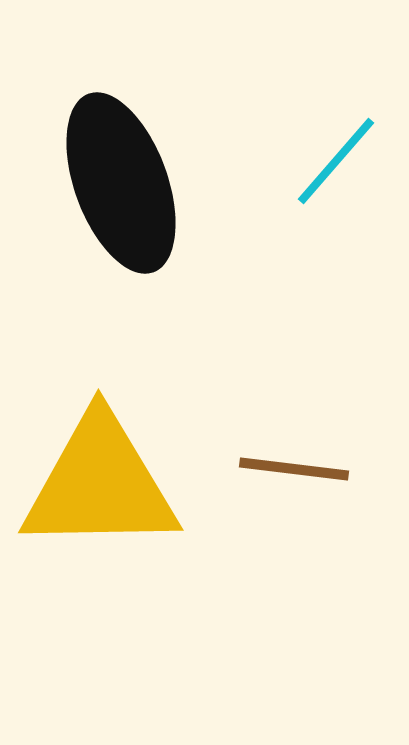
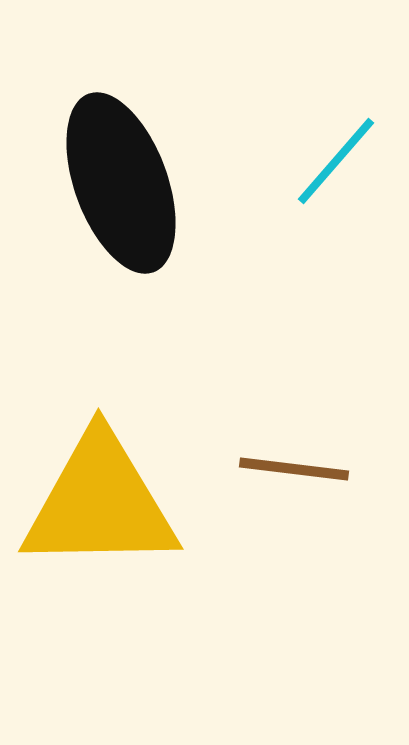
yellow triangle: moved 19 px down
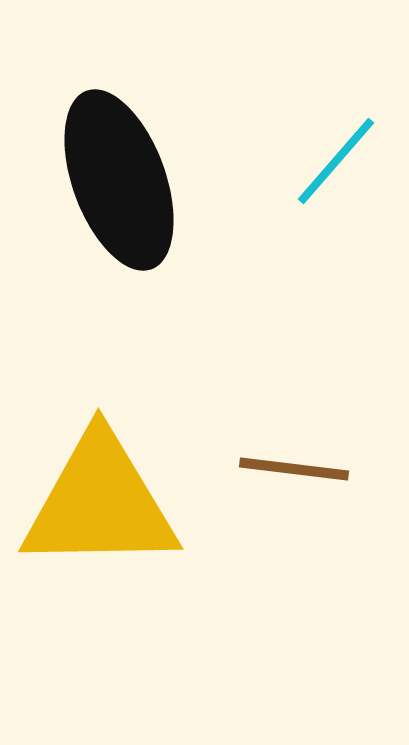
black ellipse: moved 2 px left, 3 px up
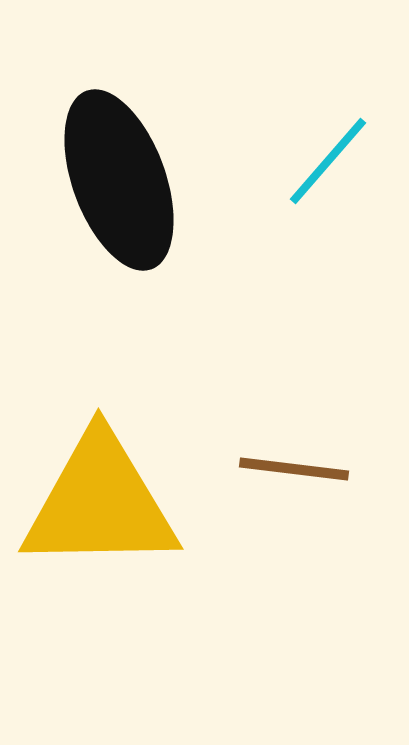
cyan line: moved 8 px left
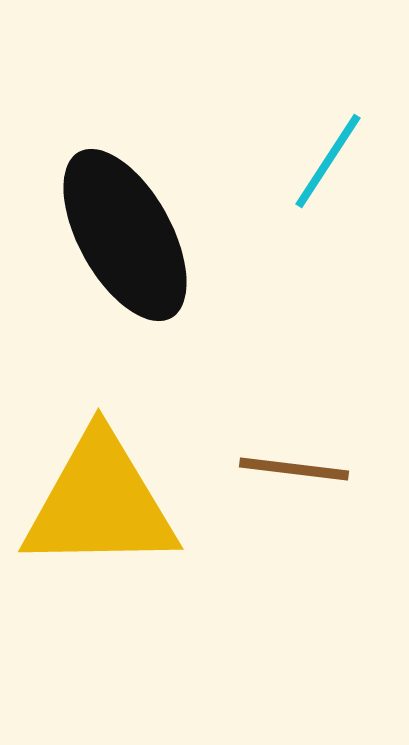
cyan line: rotated 8 degrees counterclockwise
black ellipse: moved 6 px right, 55 px down; rotated 9 degrees counterclockwise
